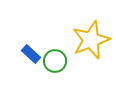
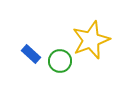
green circle: moved 5 px right
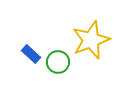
green circle: moved 2 px left, 1 px down
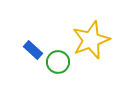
blue rectangle: moved 2 px right, 4 px up
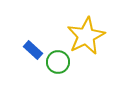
yellow star: moved 5 px left, 4 px up; rotated 6 degrees counterclockwise
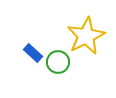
blue rectangle: moved 3 px down
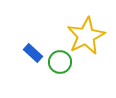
green circle: moved 2 px right
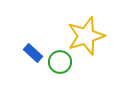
yellow star: rotated 9 degrees clockwise
